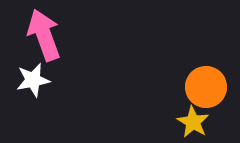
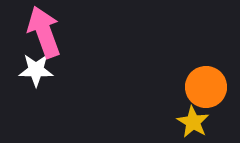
pink arrow: moved 3 px up
white star: moved 3 px right, 10 px up; rotated 12 degrees clockwise
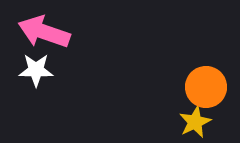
pink arrow: rotated 51 degrees counterclockwise
yellow star: moved 2 px right; rotated 16 degrees clockwise
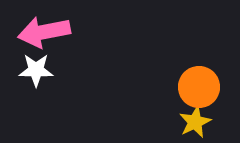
pink arrow: rotated 30 degrees counterclockwise
orange circle: moved 7 px left
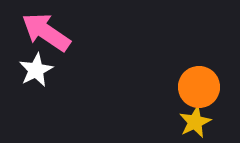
pink arrow: moved 2 px right; rotated 45 degrees clockwise
white star: rotated 28 degrees counterclockwise
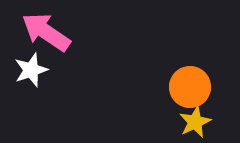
white star: moved 5 px left; rotated 8 degrees clockwise
orange circle: moved 9 px left
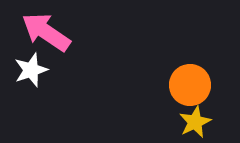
orange circle: moved 2 px up
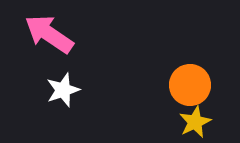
pink arrow: moved 3 px right, 2 px down
white star: moved 32 px right, 20 px down
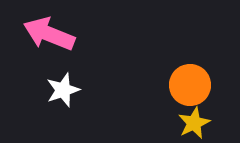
pink arrow: rotated 12 degrees counterclockwise
yellow star: moved 1 px left, 1 px down
